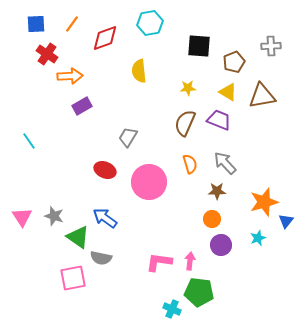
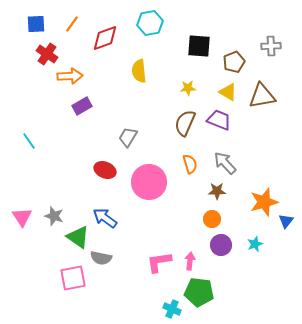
cyan star: moved 3 px left, 6 px down
pink L-shape: rotated 16 degrees counterclockwise
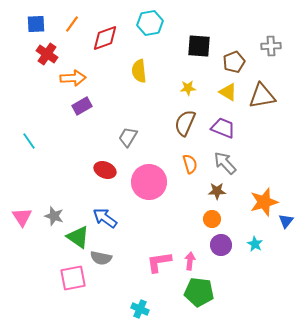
orange arrow: moved 3 px right, 2 px down
purple trapezoid: moved 4 px right, 8 px down
cyan star: rotated 21 degrees counterclockwise
cyan cross: moved 32 px left
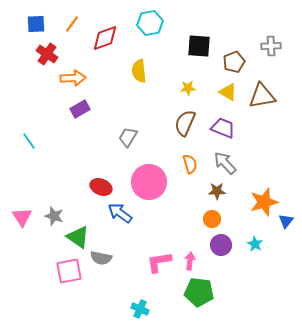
purple rectangle: moved 2 px left, 3 px down
red ellipse: moved 4 px left, 17 px down
blue arrow: moved 15 px right, 5 px up
pink square: moved 4 px left, 7 px up
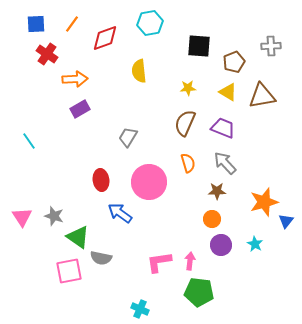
orange arrow: moved 2 px right, 1 px down
orange semicircle: moved 2 px left, 1 px up
red ellipse: moved 7 px up; rotated 60 degrees clockwise
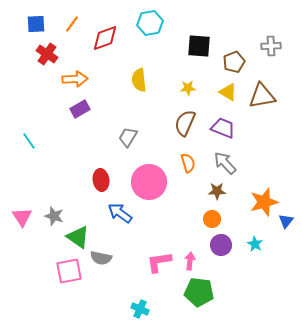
yellow semicircle: moved 9 px down
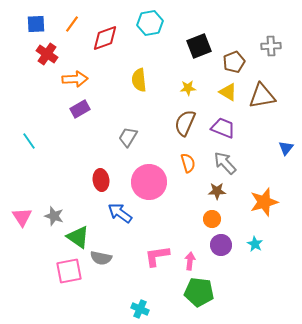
black square: rotated 25 degrees counterclockwise
blue triangle: moved 73 px up
pink L-shape: moved 2 px left, 6 px up
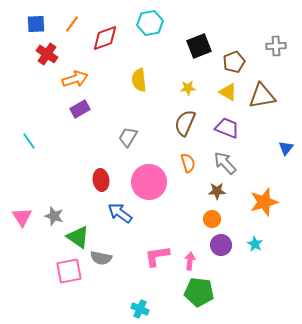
gray cross: moved 5 px right
orange arrow: rotated 15 degrees counterclockwise
purple trapezoid: moved 4 px right
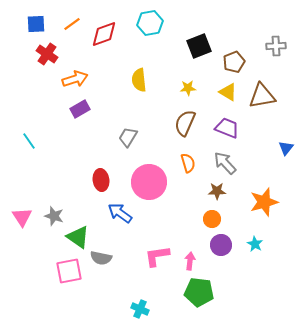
orange line: rotated 18 degrees clockwise
red diamond: moved 1 px left, 4 px up
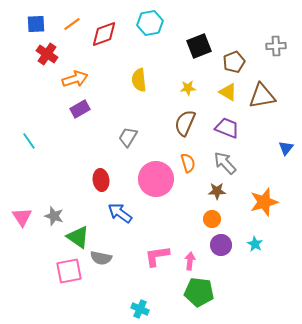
pink circle: moved 7 px right, 3 px up
